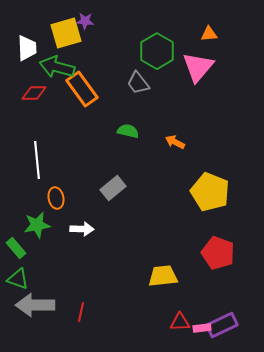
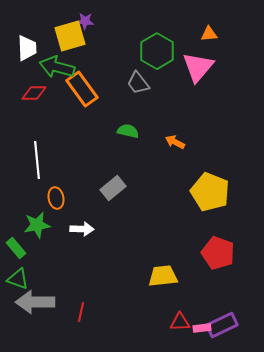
yellow square: moved 4 px right, 3 px down
gray arrow: moved 3 px up
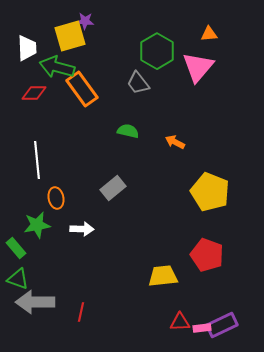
red pentagon: moved 11 px left, 2 px down
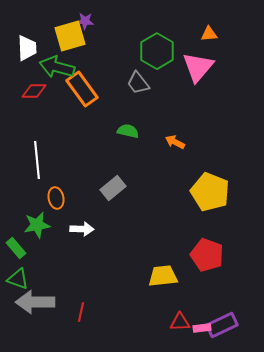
red diamond: moved 2 px up
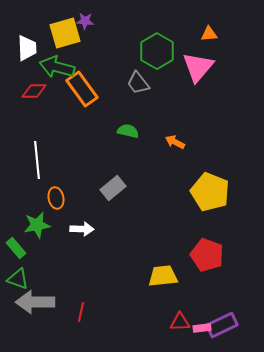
yellow square: moved 5 px left, 3 px up
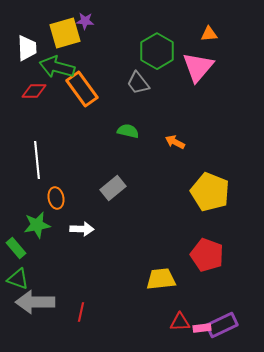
yellow trapezoid: moved 2 px left, 3 px down
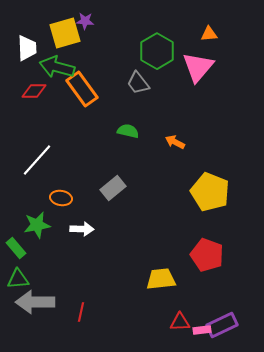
white line: rotated 48 degrees clockwise
orange ellipse: moved 5 px right; rotated 70 degrees counterclockwise
green triangle: rotated 25 degrees counterclockwise
pink rectangle: moved 2 px down
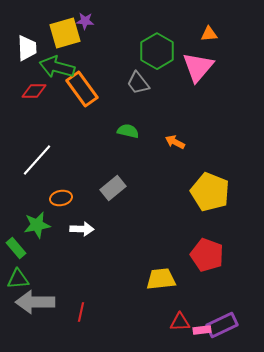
orange ellipse: rotated 20 degrees counterclockwise
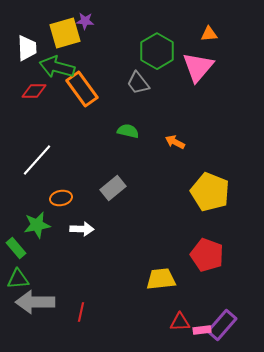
purple rectangle: rotated 24 degrees counterclockwise
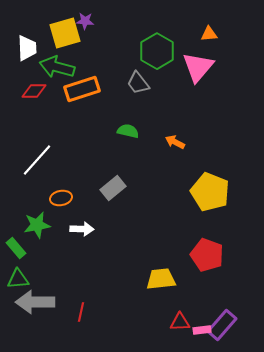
orange rectangle: rotated 72 degrees counterclockwise
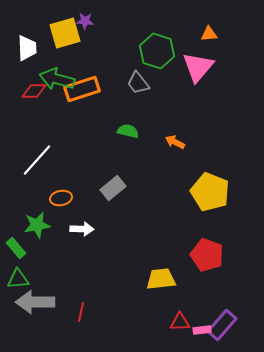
green hexagon: rotated 12 degrees counterclockwise
green arrow: moved 12 px down
